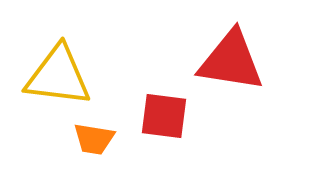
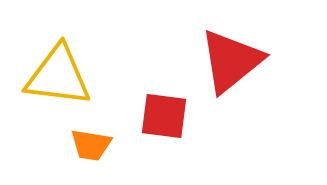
red triangle: rotated 48 degrees counterclockwise
orange trapezoid: moved 3 px left, 6 px down
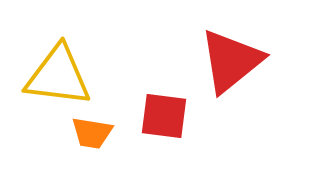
orange trapezoid: moved 1 px right, 12 px up
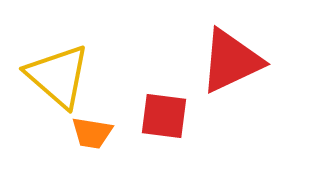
red triangle: rotated 14 degrees clockwise
yellow triangle: rotated 34 degrees clockwise
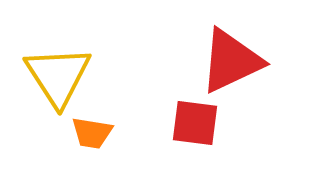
yellow triangle: rotated 16 degrees clockwise
red square: moved 31 px right, 7 px down
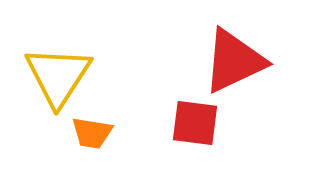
red triangle: moved 3 px right
yellow triangle: rotated 6 degrees clockwise
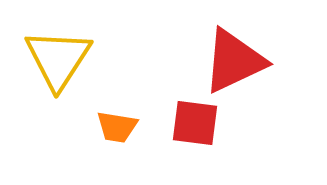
yellow triangle: moved 17 px up
orange trapezoid: moved 25 px right, 6 px up
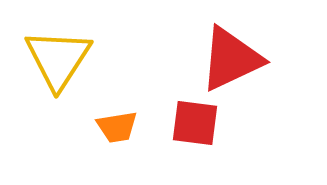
red triangle: moved 3 px left, 2 px up
orange trapezoid: rotated 18 degrees counterclockwise
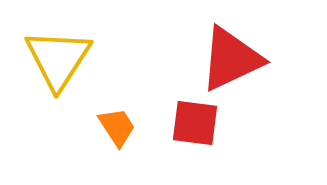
orange trapezoid: rotated 114 degrees counterclockwise
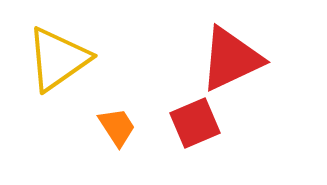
yellow triangle: rotated 22 degrees clockwise
red square: rotated 30 degrees counterclockwise
